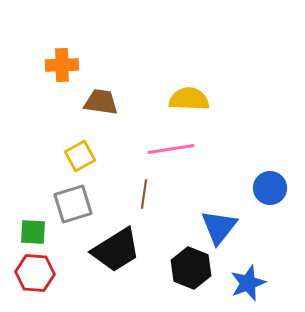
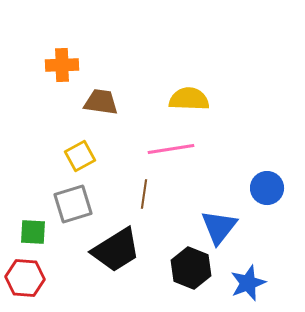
blue circle: moved 3 px left
red hexagon: moved 10 px left, 5 px down
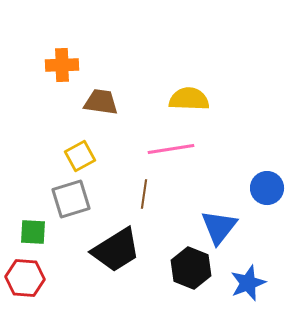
gray square: moved 2 px left, 5 px up
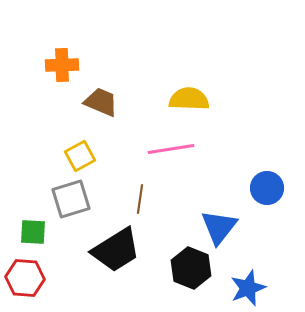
brown trapezoid: rotated 15 degrees clockwise
brown line: moved 4 px left, 5 px down
blue star: moved 5 px down
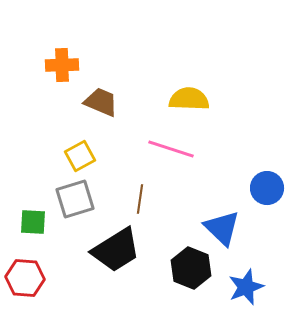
pink line: rotated 27 degrees clockwise
gray square: moved 4 px right
blue triangle: moved 3 px right, 1 px down; rotated 24 degrees counterclockwise
green square: moved 10 px up
blue star: moved 2 px left, 1 px up
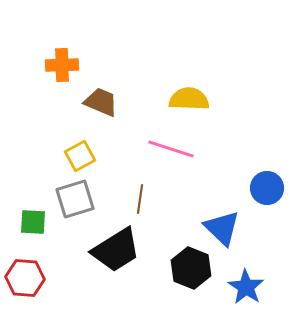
blue star: rotated 18 degrees counterclockwise
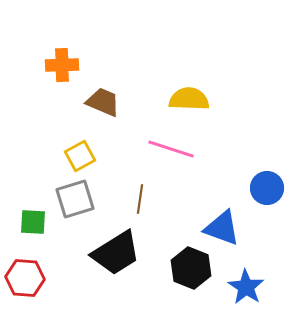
brown trapezoid: moved 2 px right
blue triangle: rotated 24 degrees counterclockwise
black trapezoid: moved 3 px down
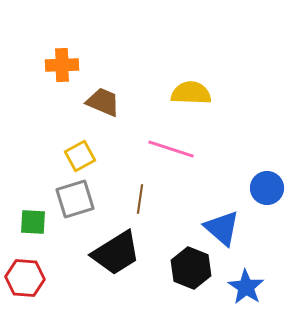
yellow semicircle: moved 2 px right, 6 px up
blue triangle: rotated 21 degrees clockwise
